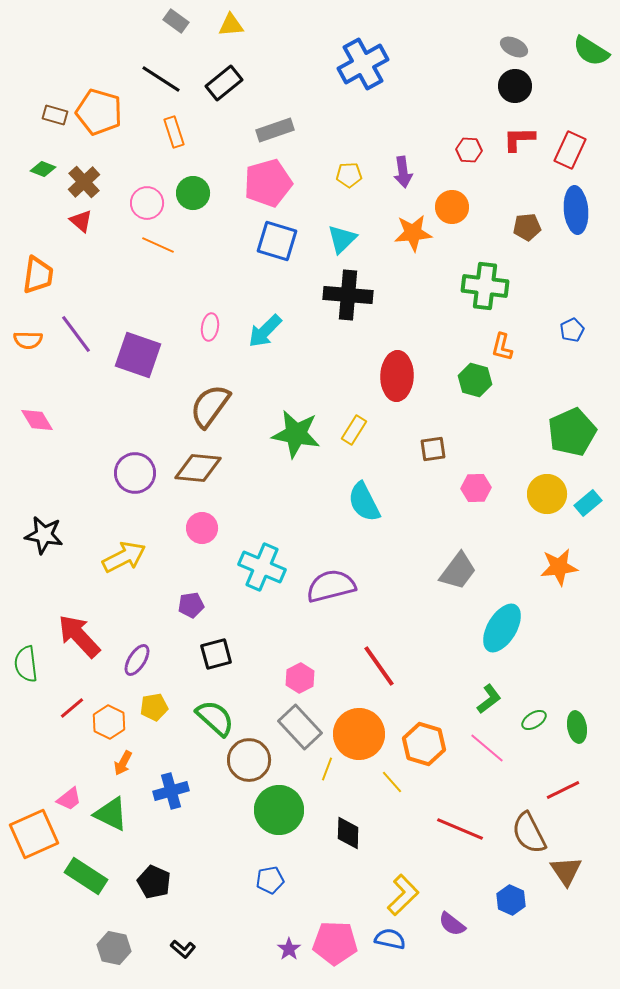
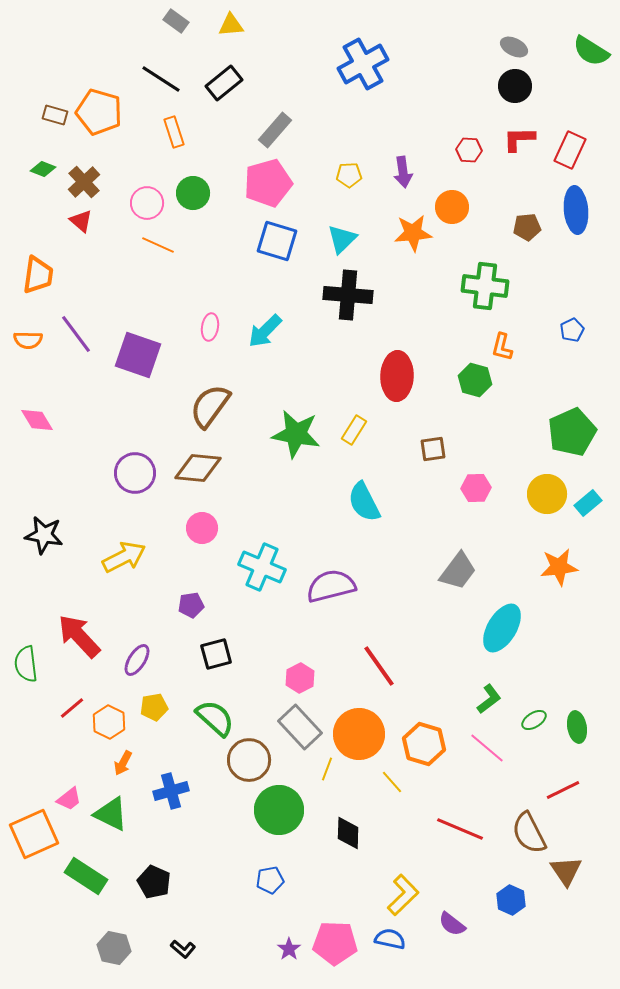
gray rectangle at (275, 130): rotated 30 degrees counterclockwise
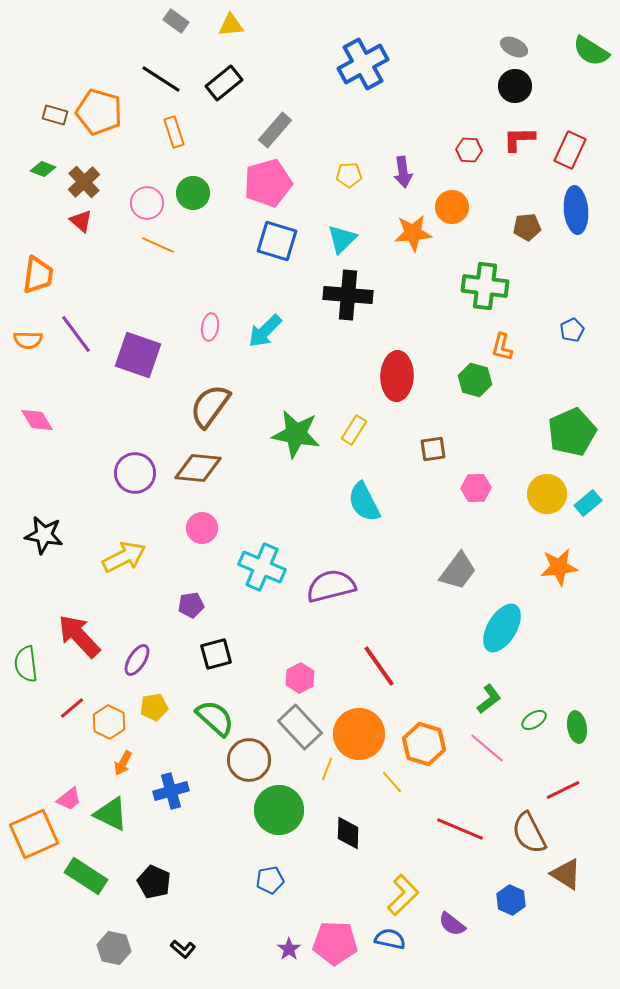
brown triangle at (566, 871): moved 3 px down; rotated 24 degrees counterclockwise
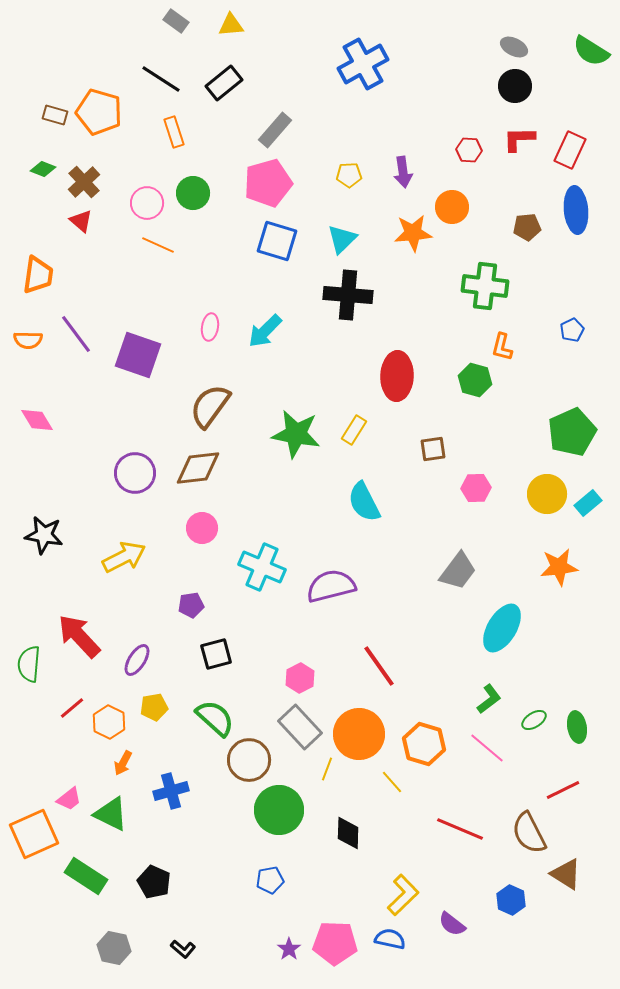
brown diamond at (198, 468): rotated 12 degrees counterclockwise
green semicircle at (26, 664): moved 3 px right; rotated 12 degrees clockwise
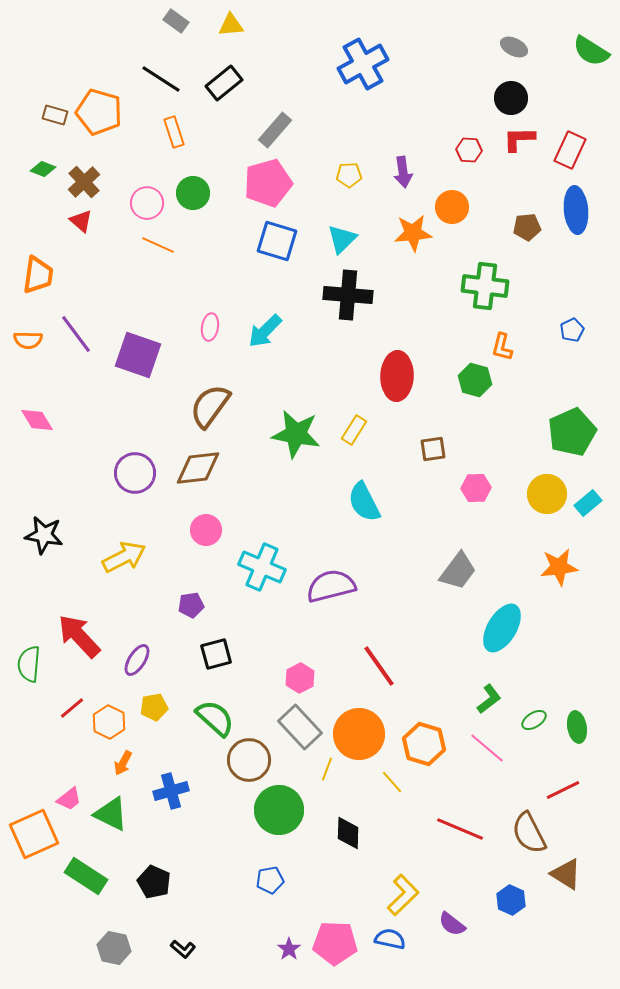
black circle at (515, 86): moved 4 px left, 12 px down
pink circle at (202, 528): moved 4 px right, 2 px down
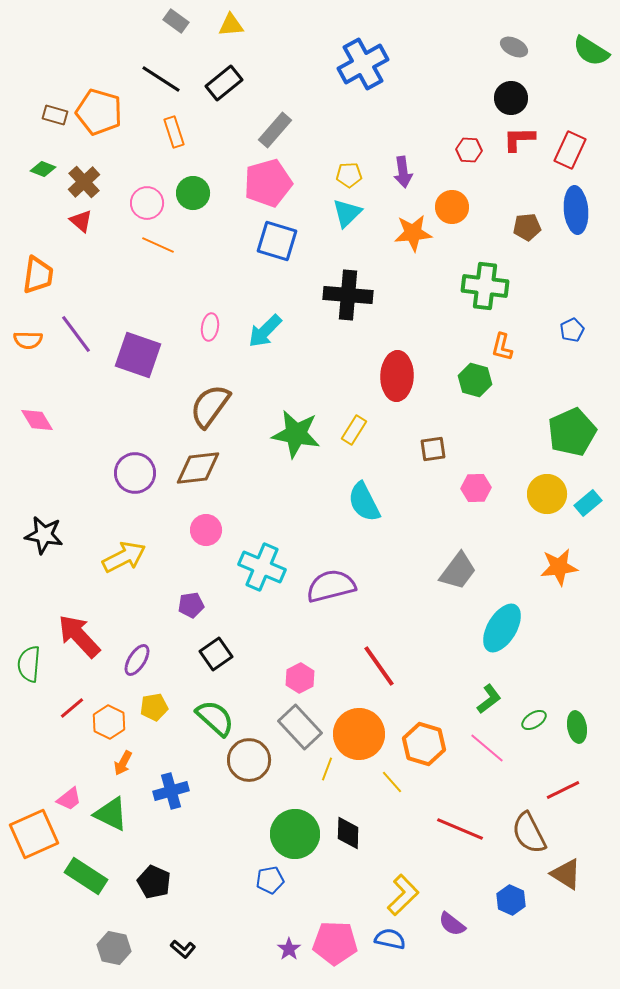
cyan triangle at (342, 239): moved 5 px right, 26 px up
black square at (216, 654): rotated 20 degrees counterclockwise
green circle at (279, 810): moved 16 px right, 24 px down
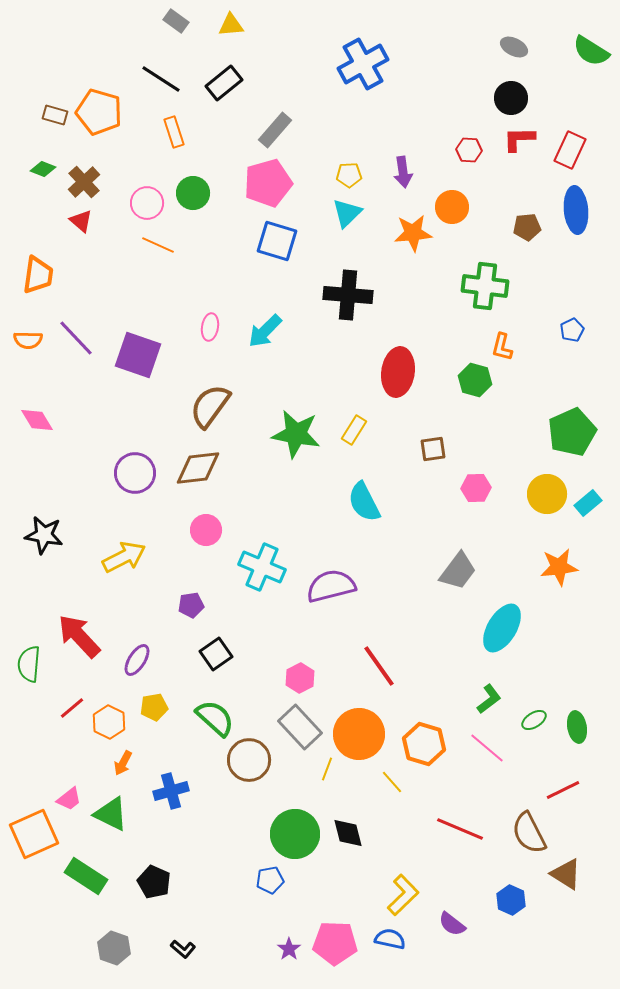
purple line at (76, 334): moved 4 px down; rotated 6 degrees counterclockwise
red ellipse at (397, 376): moved 1 px right, 4 px up; rotated 6 degrees clockwise
black diamond at (348, 833): rotated 16 degrees counterclockwise
gray hexagon at (114, 948): rotated 8 degrees clockwise
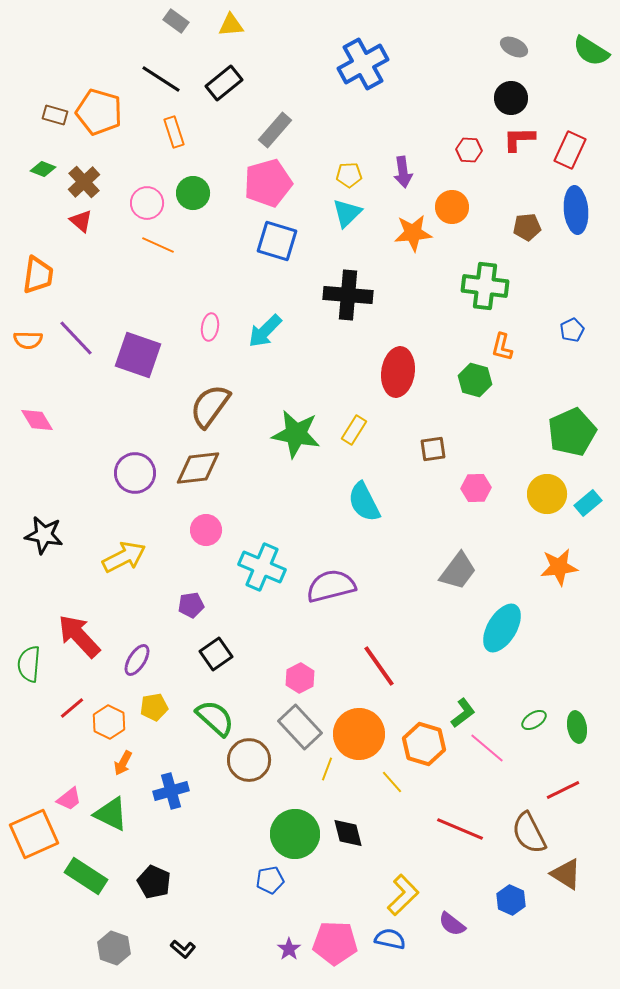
green L-shape at (489, 699): moved 26 px left, 14 px down
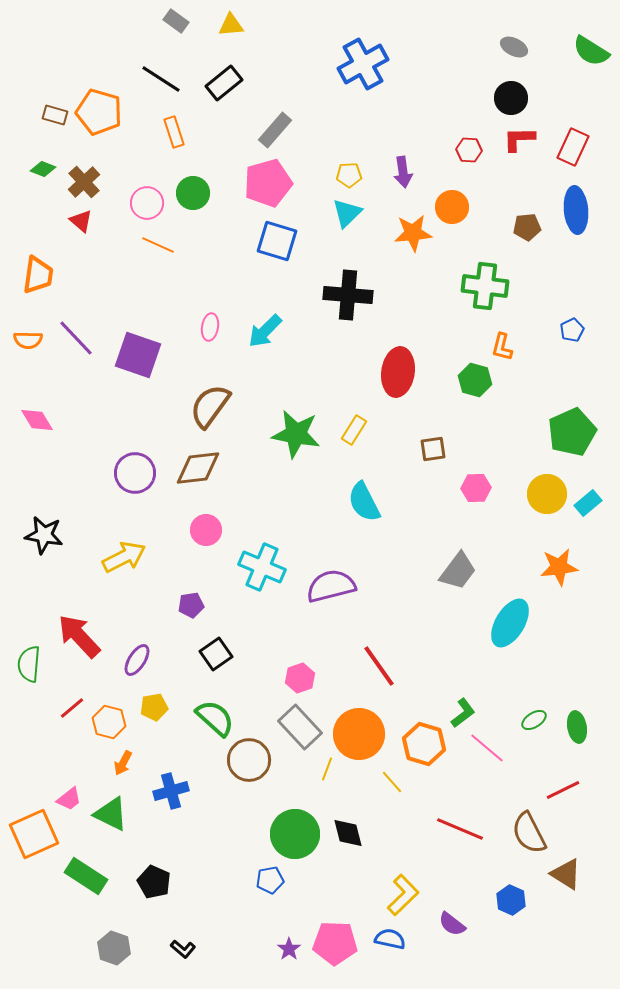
red rectangle at (570, 150): moved 3 px right, 3 px up
cyan ellipse at (502, 628): moved 8 px right, 5 px up
pink hexagon at (300, 678): rotated 8 degrees clockwise
orange hexagon at (109, 722): rotated 12 degrees counterclockwise
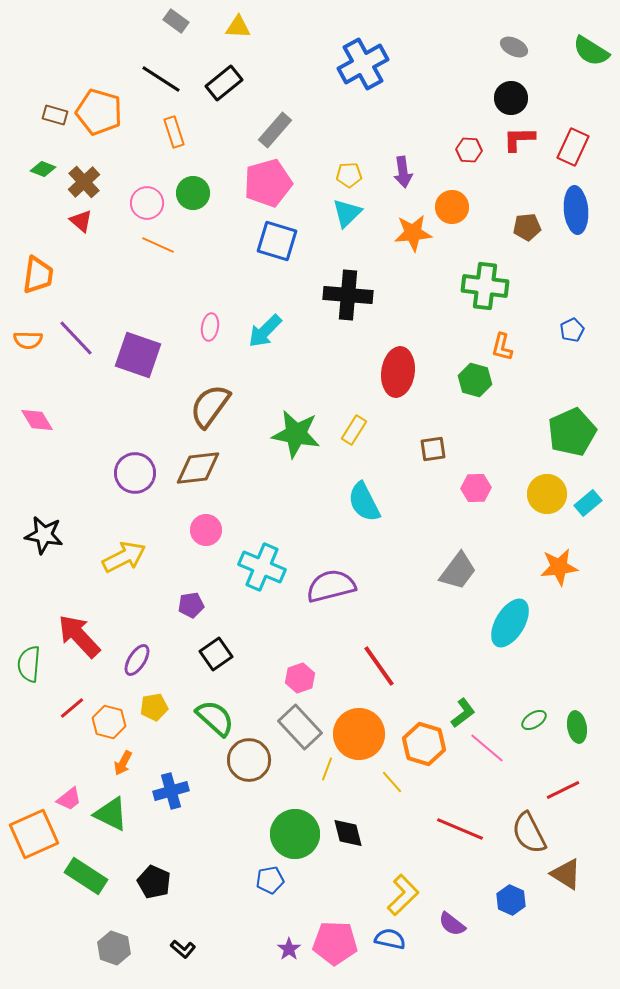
yellow triangle at (231, 25): moved 7 px right, 2 px down; rotated 8 degrees clockwise
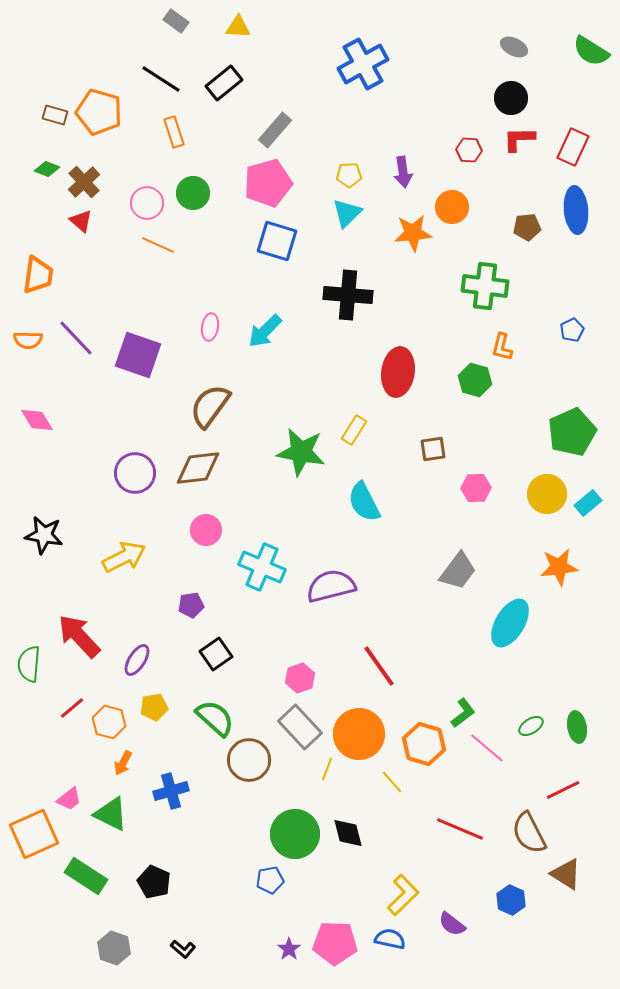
green diamond at (43, 169): moved 4 px right
green star at (296, 434): moved 5 px right, 18 px down
green ellipse at (534, 720): moved 3 px left, 6 px down
